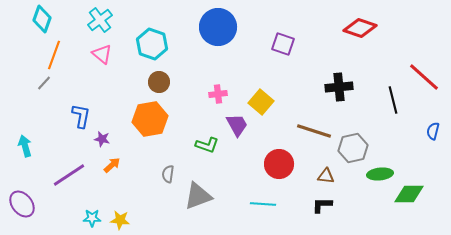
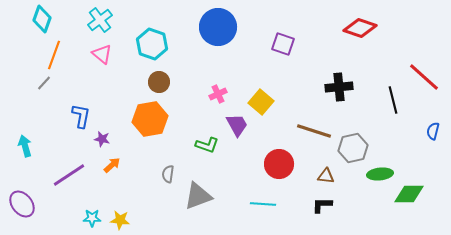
pink cross: rotated 18 degrees counterclockwise
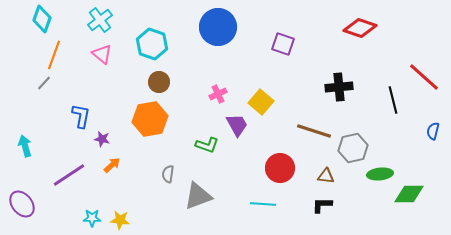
red circle: moved 1 px right, 4 px down
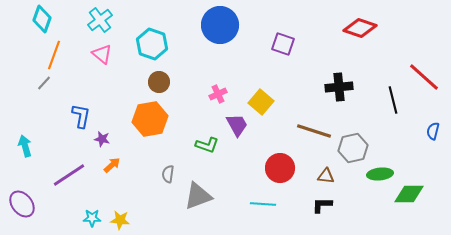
blue circle: moved 2 px right, 2 px up
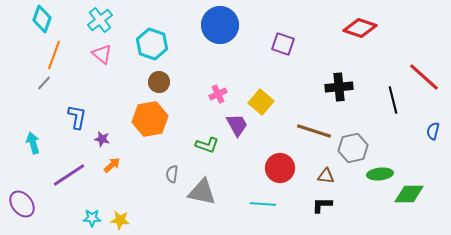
blue L-shape: moved 4 px left, 1 px down
cyan arrow: moved 8 px right, 3 px up
gray semicircle: moved 4 px right
gray triangle: moved 4 px right, 4 px up; rotated 32 degrees clockwise
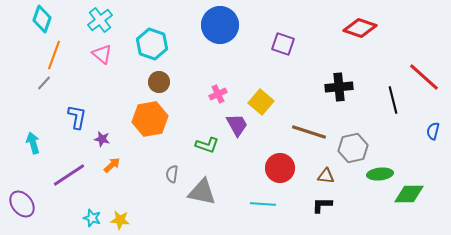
brown line: moved 5 px left, 1 px down
cyan star: rotated 18 degrees clockwise
